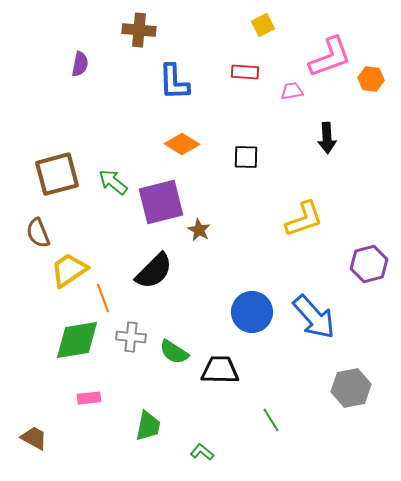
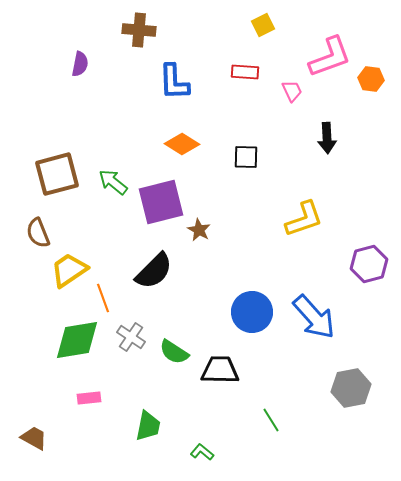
pink trapezoid: rotated 75 degrees clockwise
gray cross: rotated 28 degrees clockwise
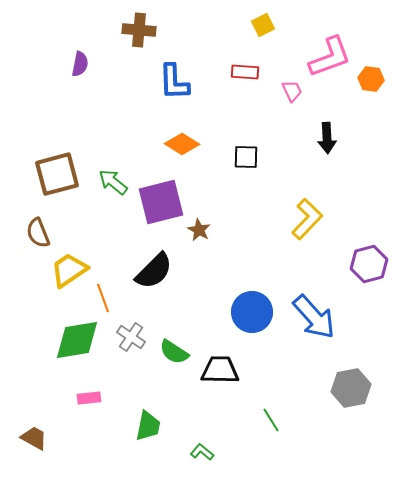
yellow L-shape: moved 3 px right; rotated 27 degrees counterclockwise
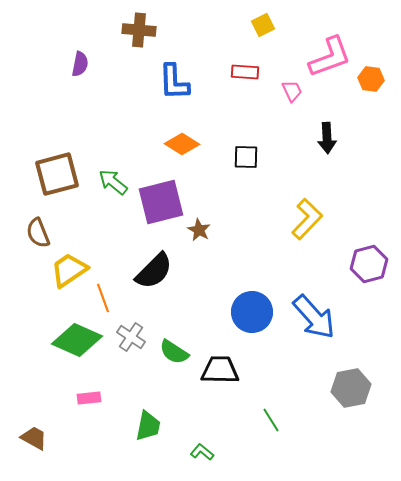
green diamond: rotated 33 degrees clockwise
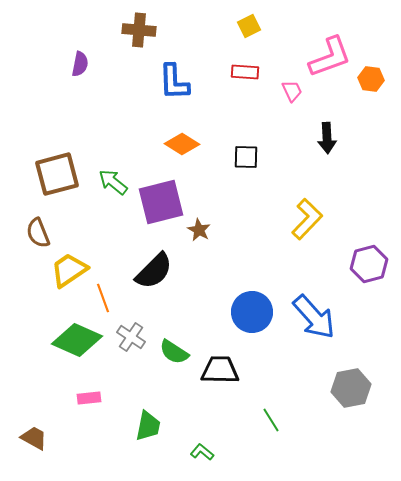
yellow square: moved 14 px left, 1 px down
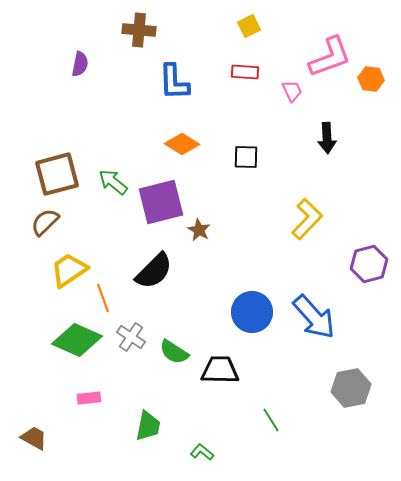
brown semicircle: moved 7 px right, 11 px up; rotated 68 degrees clockwise
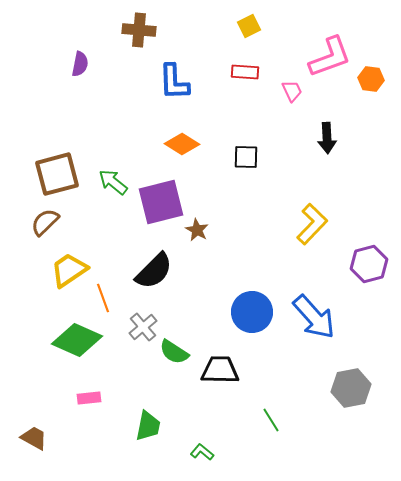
yellow L-shape: moved 5 px right, 5 px down
brown star: moved 2 px left
gray cross: moved 12 px right, 10 px up; rotated 16 degrees clockwise
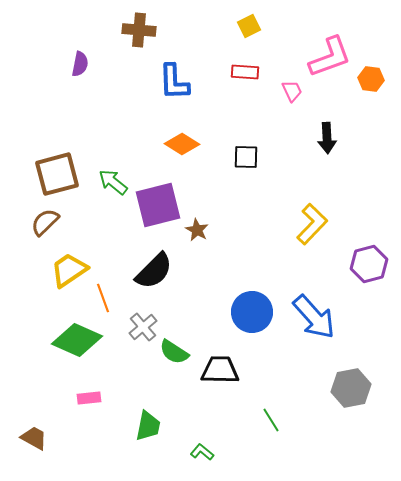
purple square: moved 3 px left, 3 px down
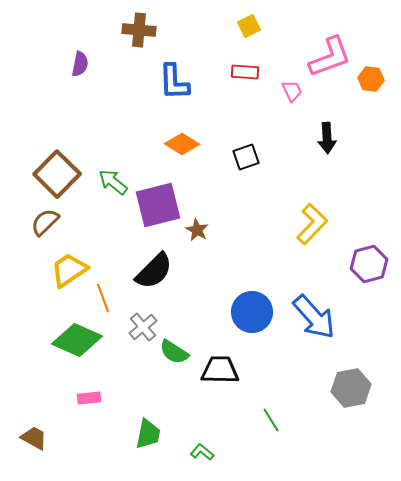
black square: rotated 20 degrees counterclockwise
brown square: rotated 30 degrees counterclockwise
green trapezoid: moved 8 px down
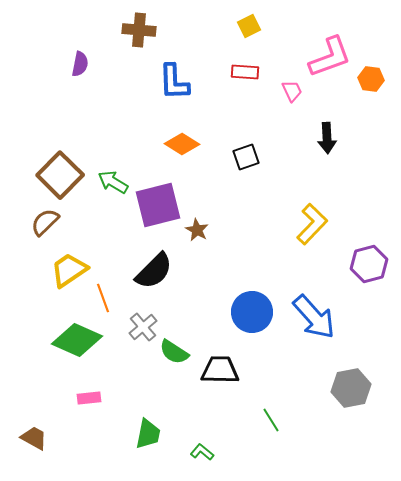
brown square: moved 3 px right, 1 px down
green arrow: rotated 8 degrees counterclockwise
